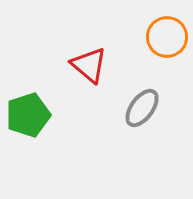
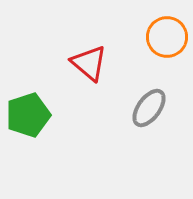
red triangle: moved 2 px up
gray ellipse: moved 7 px right
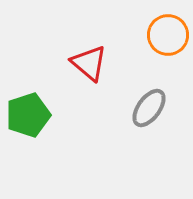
orange circle: moved 1 px right, 2 px up
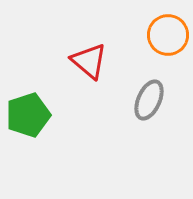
red triangle: moved 2 px up
gray ellipse: moved 8 px up; rotated 12 degrees counterclockwise
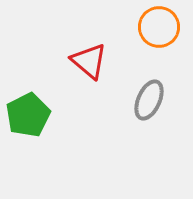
orange circle: moved 9 px left, 8 px up
green pentagon: rotated 9 degrees counterclockwise
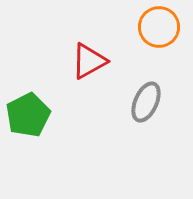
red triangle: rotated 51 degrees clockwise
gray ellipse: moved 3 px left, 2 px down
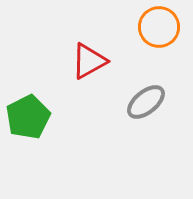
gray ellipse: rotated 27 degrees clockwise
green pentagon: moved 2 px down
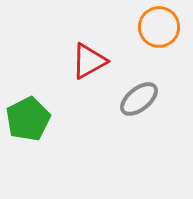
gray ellipse: moved 7 px left, 3 px up
green pentagon: moved 2 px down
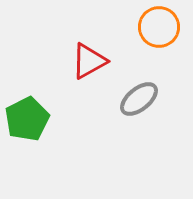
green pentagon: moved 1 px left
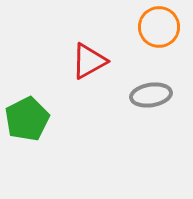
gray ellipse: moved 12 px right, 4 px up; rotated 30 degrees clockwise
